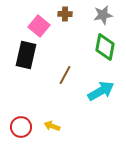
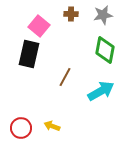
brown cross: moved 6 px right
green diamond: moved 3 px down
black rectangle: moved 3 px right, 1 px up
brown line: moved 2 px down
red circle: moved 1 px down
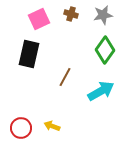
brown cross: rotated 16 degrees clockwise
pink square: moved 7 px up; rotated 25 degrees clockwise
green diamond: rotated 24 degrees clockwise
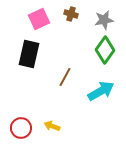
gray star: moved 1 px right, 5 px down
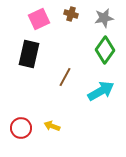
gray star: moved 2 px up
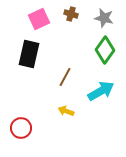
gray star: rotated 24 degrees clockwise
yellow arrow: moved 14 px right, 15 px up
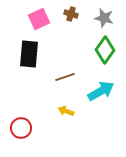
black rectangle: rotated 8 degrees counterclockwise
brown line: rotated 42 degrees clockwise
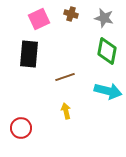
green diamond: moved 2 px right, 1 px down; rotated 24 degrees counterclockwise
cyan arrow: moved 7 px right; rotated 44 degrees clockwise
yellow arrow: rotated 56 degrees clockwise
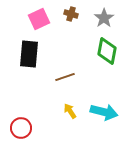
gray star: rotated 24 degrees clockwise
cyan arrow: moved 4 px left, 21 px down
yellow arrow: moved 4 px right; rotated 21 degrees counterclockwise
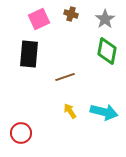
gray star: moved 1 px right, 1 px down
red circle: moved 5 px down
